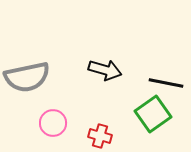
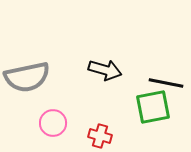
green square: moved 7 px up; rotated 24 degrees clockwise
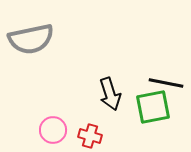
black arrow: moved 5 px right, 24 px down; rotated 56 degrees clockwise
gray semicircle: moved 4 px right, 38 px up
pink circle: moved 7 px down
red cross: moved 10 px left
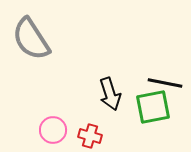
gray semicircle: rotated 69 degrees clockwise
black line: moved 1 px left
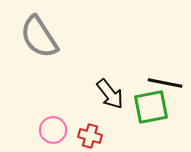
gray semicircle: moved 8 px right, 2 px up
black arrow: rotated 20 degrees counterclockwise
green square: moved 2 px left
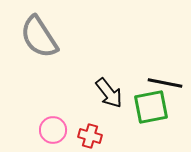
black arrow: moved 1 px left, 1 px up
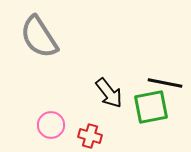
pink circle: moved 2 px left, 5 px up
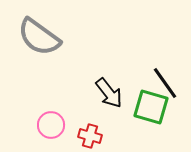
gray semicircle: rotated 21 degrees counterclockwise
black line: rotated 44 degrees clockwise
green square: rotated 27 degrees clockwise
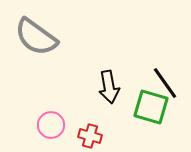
gray semicircle: moved 3 px left
black arrow: moved 6 px up; rotated 28 degrees clockwise
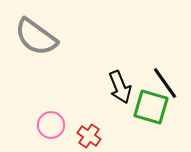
black arrow: moved 11 px right; rotated 12 degrees counterclockwise
red cross: moved 1 px left; rotated 20 degrees clockwise
